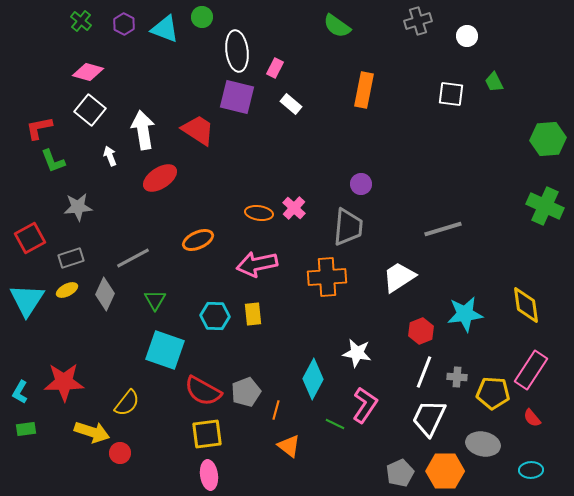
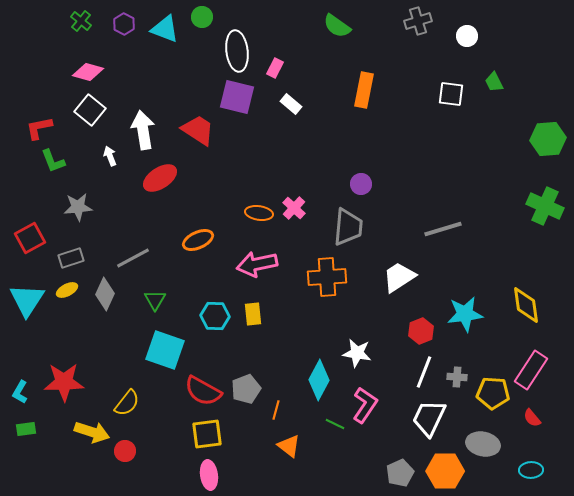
cyan diamond at (313, 379): moved 6 px right, 1 px down
gray pentagon at (246, 392): moved 3 px up
red circle at (120, 453): moved 5 px right, 2 px up
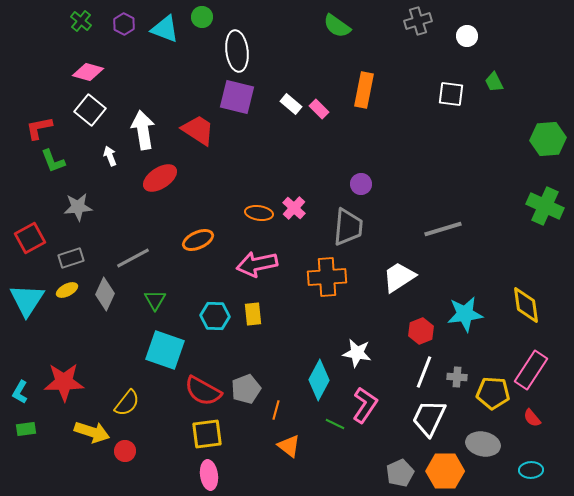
pink rectangle at (275, 68): moved 44 px right, 41 px down; rotated 72 degrees counterclockwise
